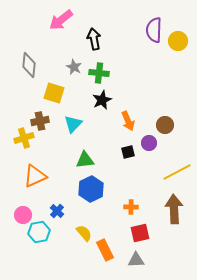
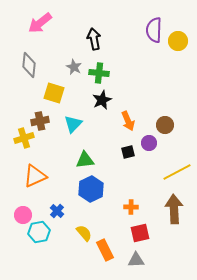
pink arrow: moved 21 px left, 3 px down
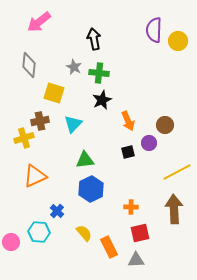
pink arrow: moved 1 px left, 1 px up
pink circle: moved 12 px left, 27 px down
cyan hexagon: rotated 15 degrees clockwise
orange rectangle: moved 4 px right, 3 px up
